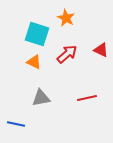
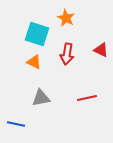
red arrow: rotated 140 degrees clockwise
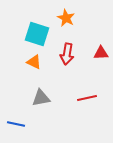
red triangle: moved 3 px down; rotated 28 degrees counterclockwise
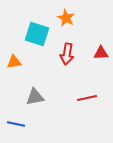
orange triangle: moved 20 px left; rotated 35 degrees counterclockwise
gray triangle: moved 6 px left, 1 px up
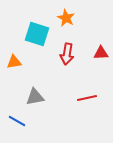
blue line: moved 1 px right, 3 px up; rotated 18 degrees clockwise
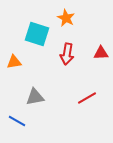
red line: rotated 18 degrees counterclockwise
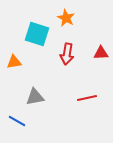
red line: rotated 18 degrees clockwise
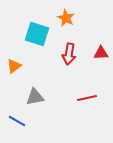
red arrow: moved 2 px right
orange triangle: moved 4 px down; rotated 28 degrees counterclockwise
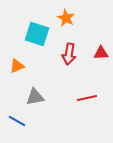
orange triangle: moved 3 px right; rotated 14 degrees clockwise
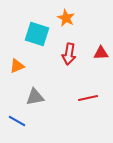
red line: moved 1 px right
